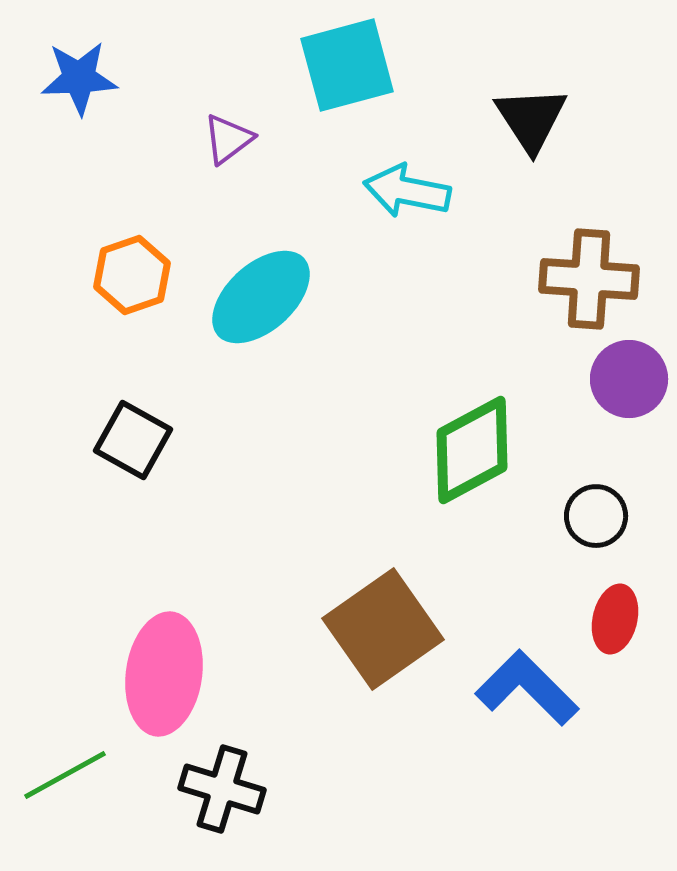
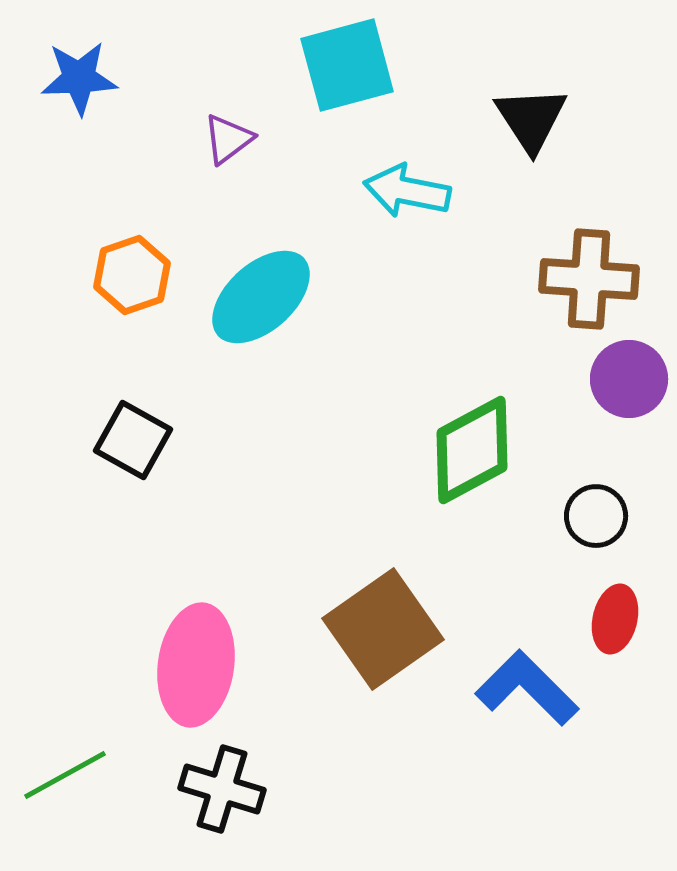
pink ellipse: moved 32 px right, 9 px up
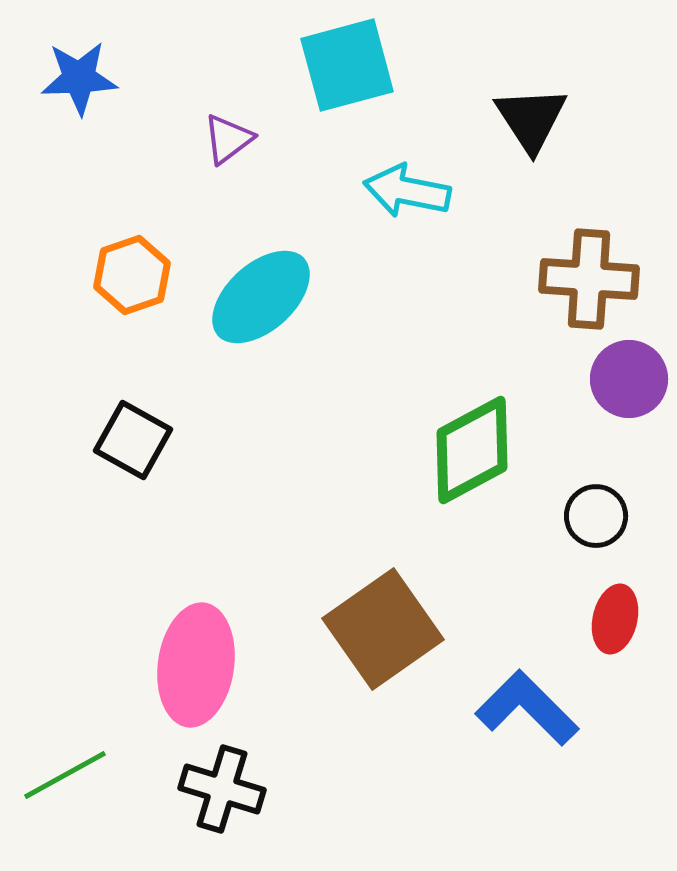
blue L-shape: moved 20 px down
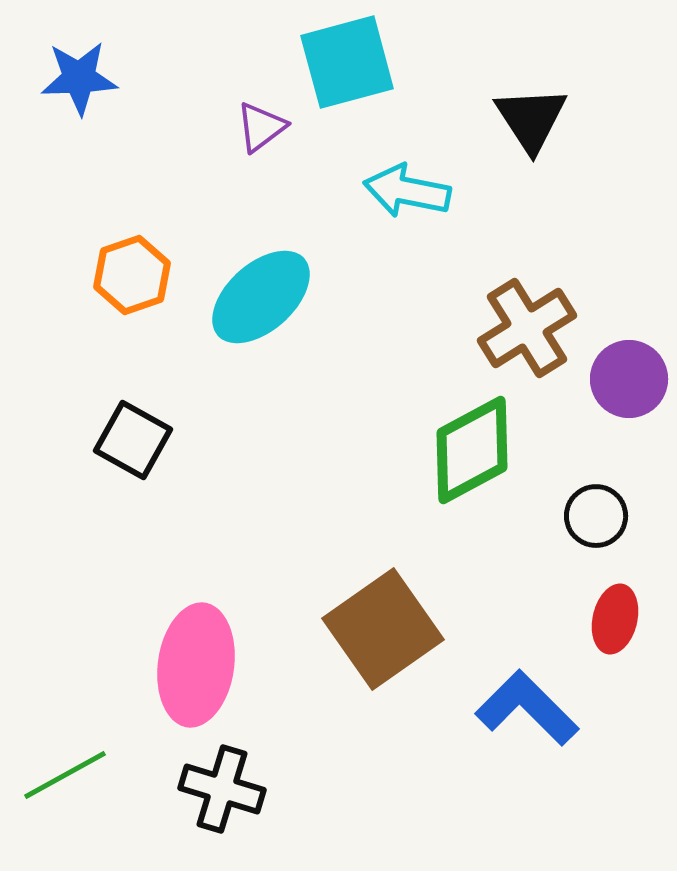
cyan square: moved 3 px up
purple triangle: moved 33 px right, 12 px up
brown cross: moved 62 px left, 49 px down; rotated 36 degrees counterclockwise
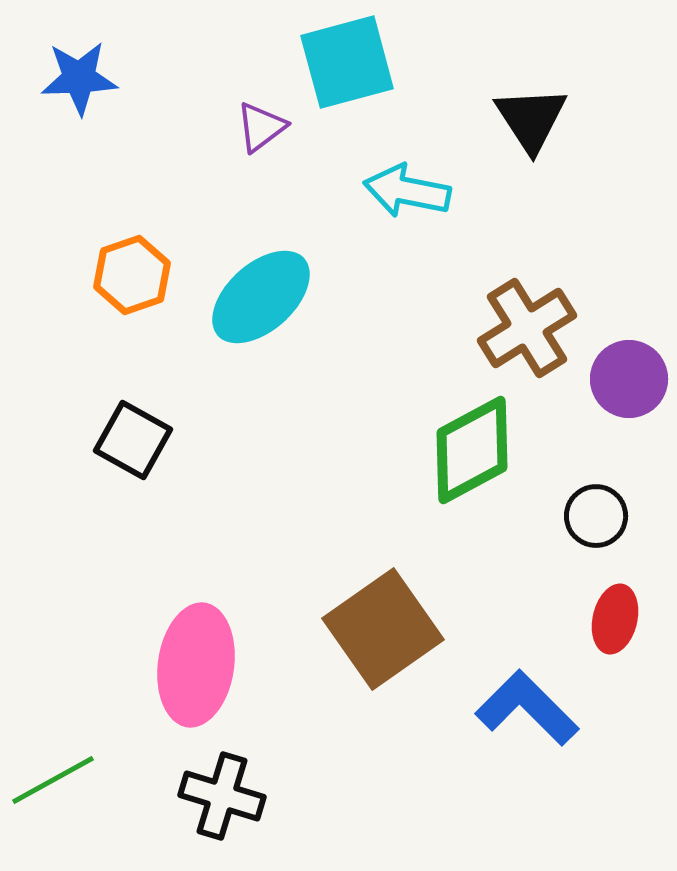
green line: moved 12 px left, 5 px down
black cross: moved 7 px down
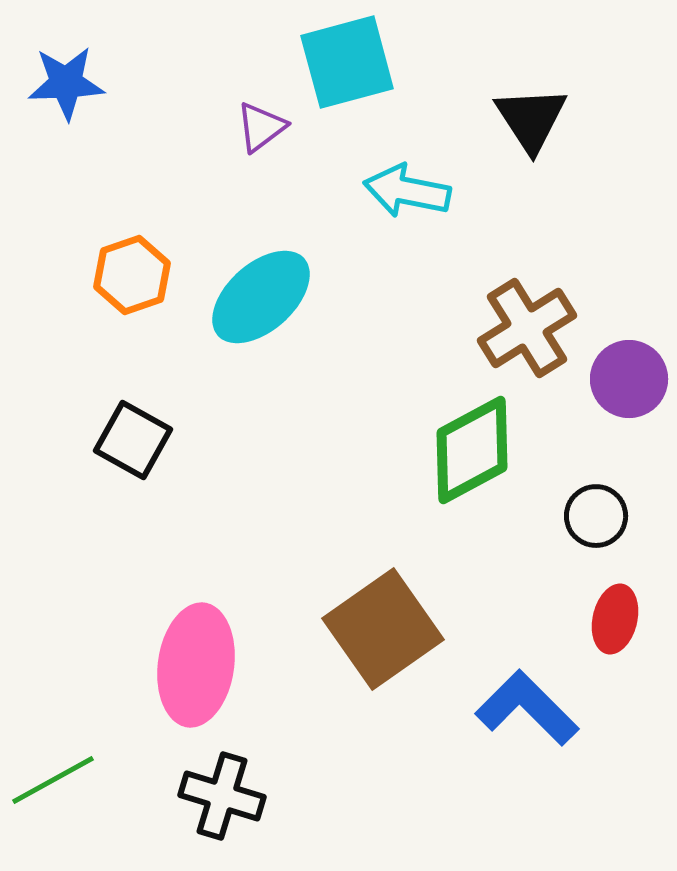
blue star: moved 13 px left, 5 px down
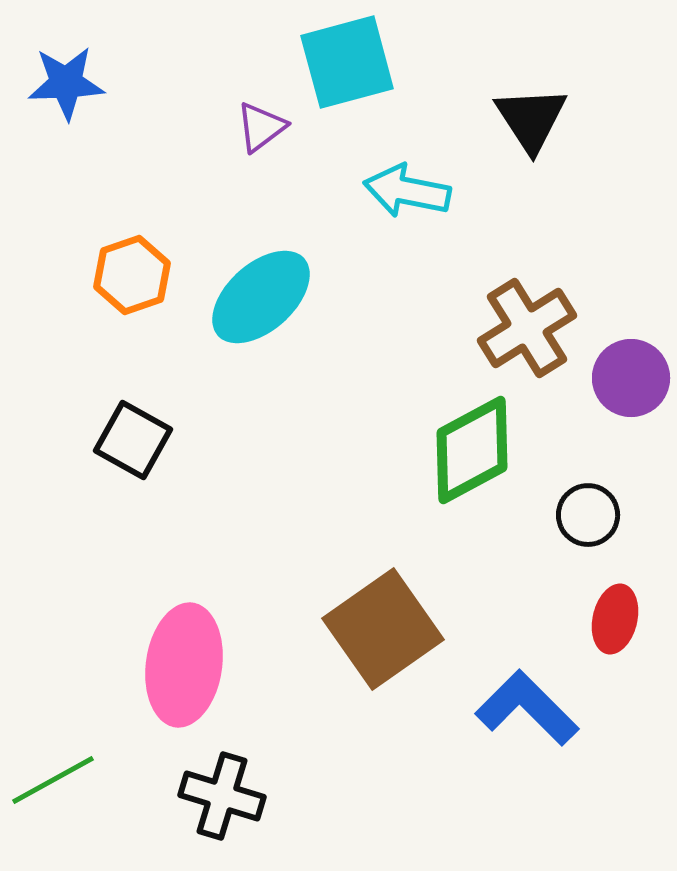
purple circle: moved 2 px right, 1 px up
black circle: moved 8 px left, 1 px up
pink ellipse: moved 12 px left
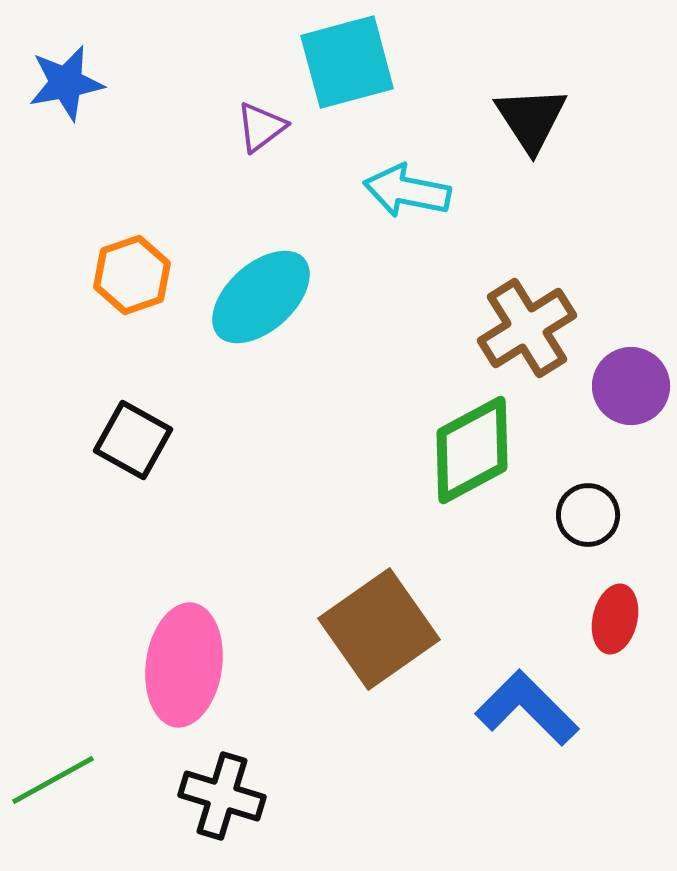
blue star: rotated 8 degrees counterclockwise
purple circle: moved 8 px down
brown square: moved 4 px left
